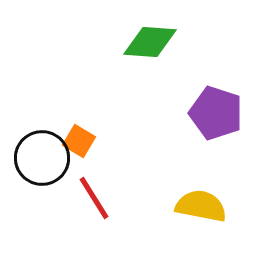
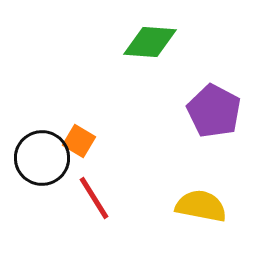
purple pentagon: moved 2 px left, 2 px up; rotated 10 degrees clockwise
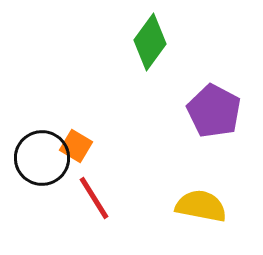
green diamond: rotated 58 degrees counterclockwise
orange square: moved 3 px left, 5 px down
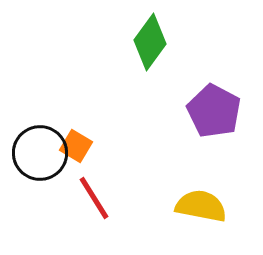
black circle: moved 2 px left, 5 px up
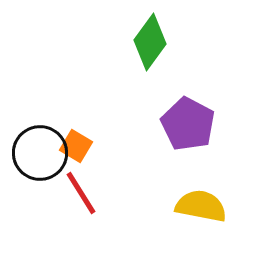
purple pentagon: moved 26 px left, 13 px down
red line: moved 13 px left, 5 px up
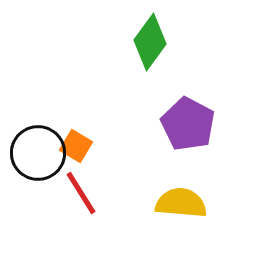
black circle: moved 2 px left
yellow semicircle: moved 20 px left, 3 px up; rotated 6 degrees counterclockwise
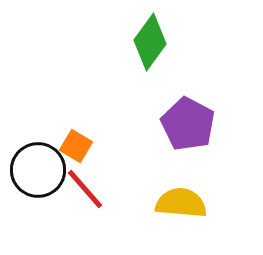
black circle: moved 17 px down
red line: moved 4 px right, 4 px up; rotated 9 degrees counterclockwise
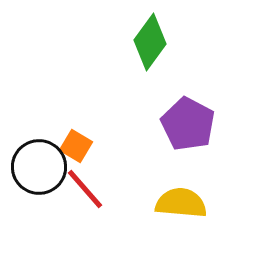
black circle: moved 1 px right, 3 px up
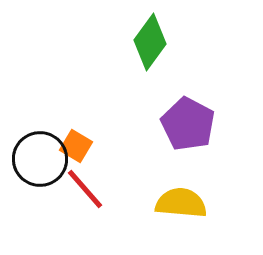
black circle: moved 1 px right, 8 px up
